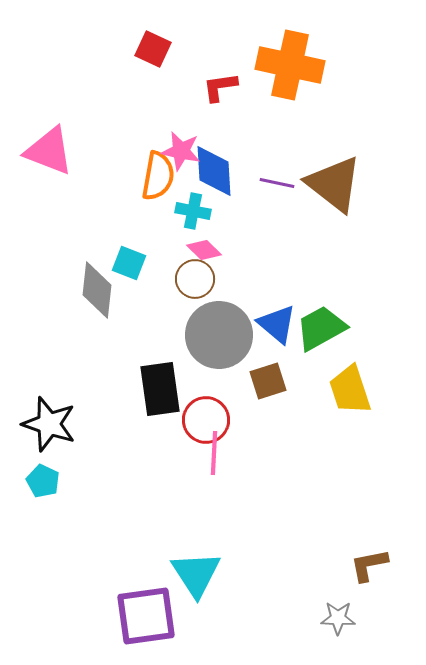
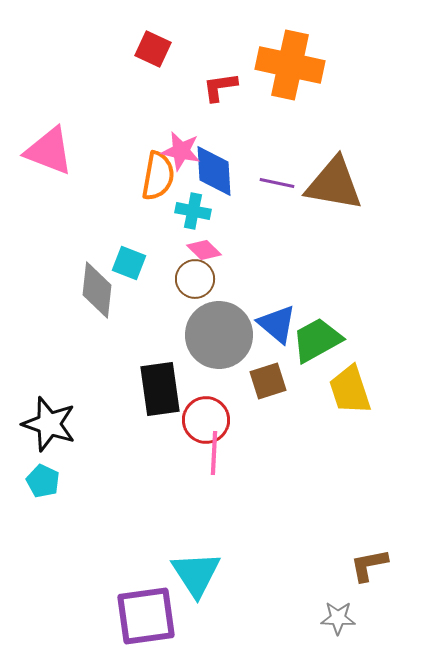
brown triangle: rotated 28 degrees counterclockwise
green trapezoid: moved 4 px left, 12 px down
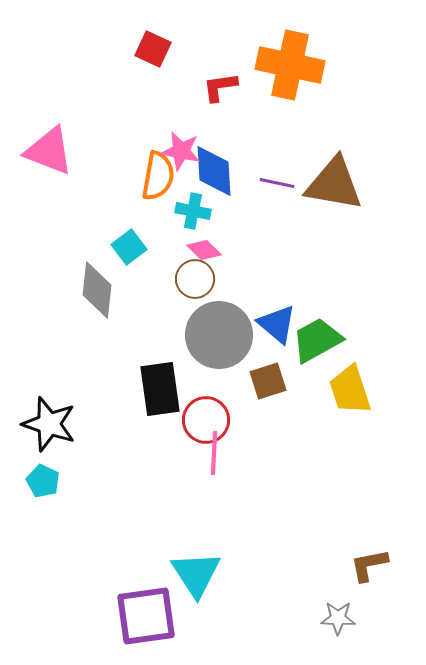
cyan square: moved 16 px up; rotated 32 degrees clockwise
